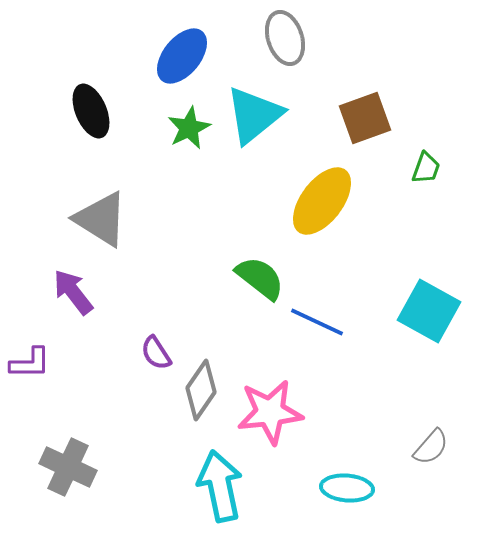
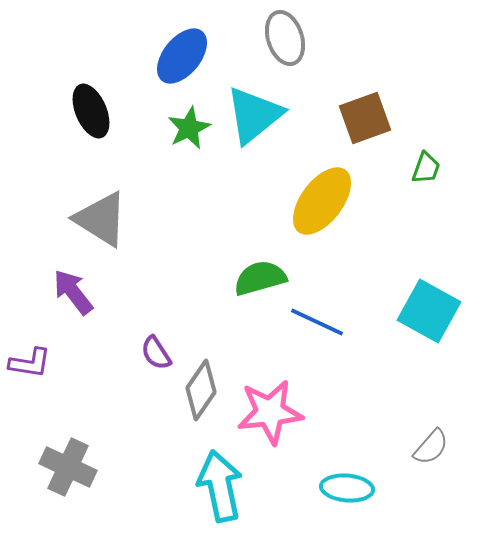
green semicircle: rotated 54 degrees counterclockwise
purple L-shape: rotated 9 degrees clockwise
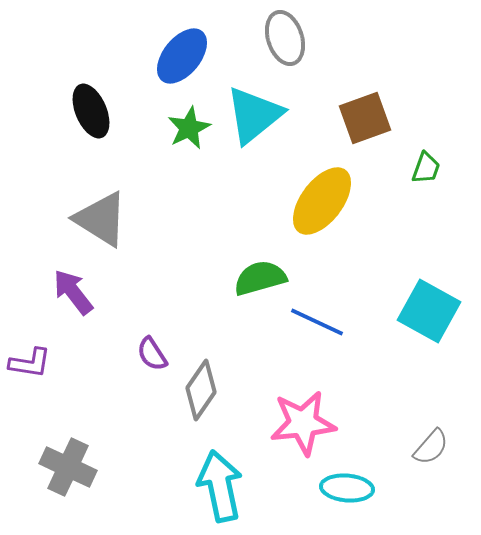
purple semicircle: moved 4 px left, 1 px down
pink star: moved 33 px right, 11 px down
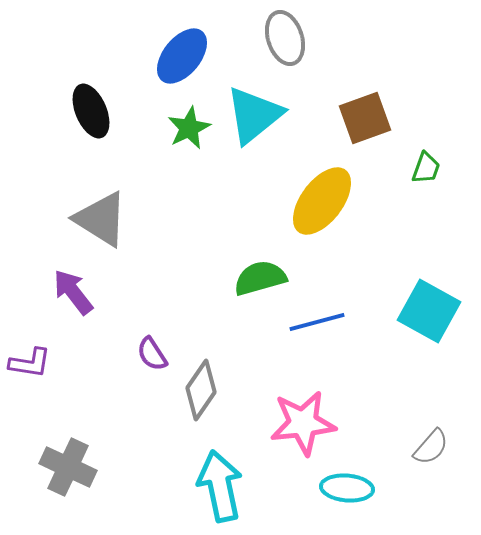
blue line: rotated 40 degrees counterclockwise
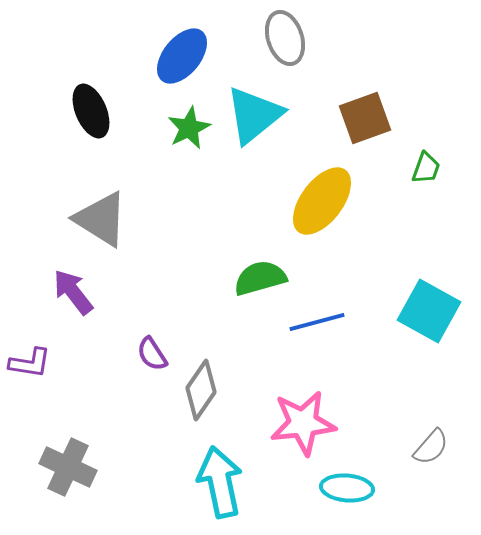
cyan arrow: moved 4 px up
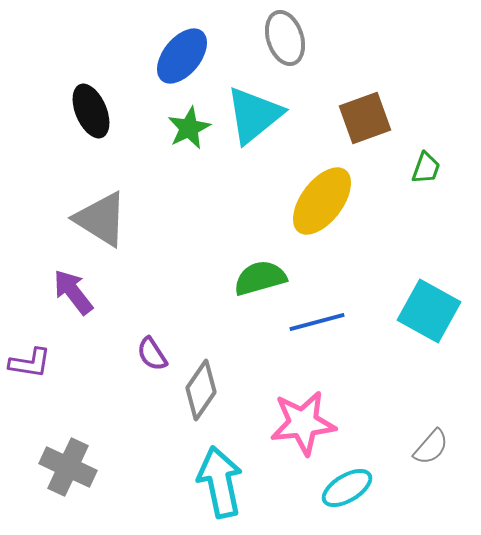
cyan ellipse: rotated 36 degrees counterclockwise
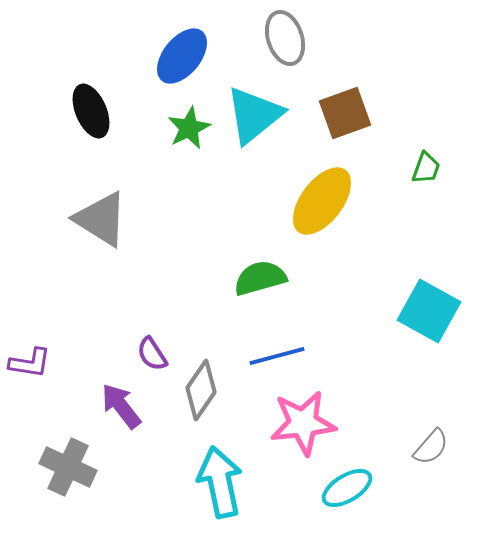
brown square: moved 20 px left, 5 px up
purple arrow: moved 48 px right, 114 px down
blue line: moved 40 px left, 34 px down
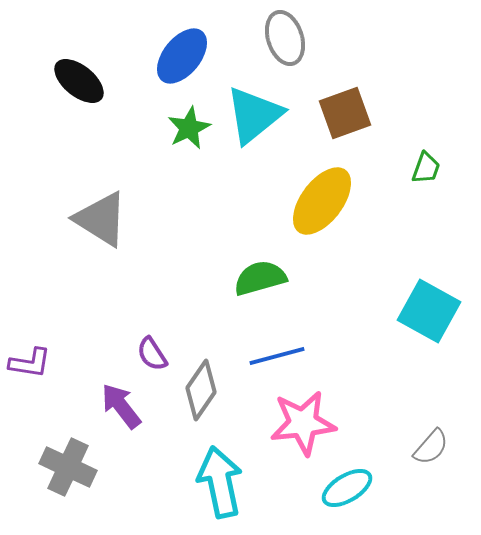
black ellipse: moved 12 px left, 30 px up; rotated 28 degrees counterclockwise
